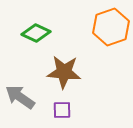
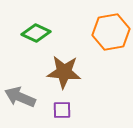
orange hexagon: moved 5 px down; rotated 9 degrees clockwise
gray arrow: rotated 12 degrees counterclockwise
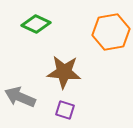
green diamond: moved 9 px up
purple square: moved 3 px right; rotated 18 degrees clockwise
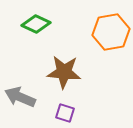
purple square: moved 3 px down
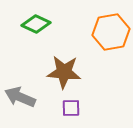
purple square: moved 6 px right, 5 px up; rotated 18 degrees counterclockwise
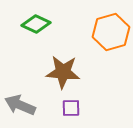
orange hexagon: rotated 6 degrees counterclockwise
brown star: moved 1 px left
gray arrow: moved 8 px down
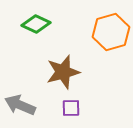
brown star: rotated 20 degrees counterclockwise
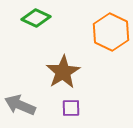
green diamond: moved 6 px up
orange hexagon: rotated 18 degrees counterclockwise
brown star: rotated 16 degrees counterclockwise
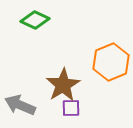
green diamond: moved 1 px left, 2 px down
orange hexagon: moved 30 px down; rotated 12 degrees clockwise
brown star: moved 13 px down
